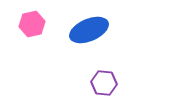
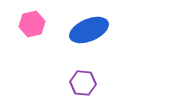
purple hexagon: moved 21 px left
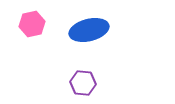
blue ellipse: rotated 9 degrees clockwise
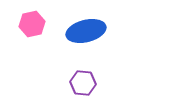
blue ellipse: moved 3 px left, 1 px down
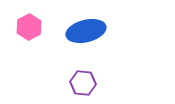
pink hexagon: moved 3 px left, 3 px down; rotated 15 degrees counterclockwise
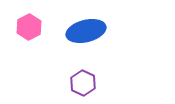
purple hexagon: rotated 20 degrees clockwise
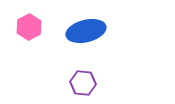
purple hexagon: rotated 20 degrees counterclockwise
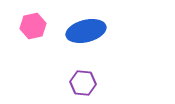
pink hexagon: moved 4 px right, 1 px up; rotated 15 degrees clockwise
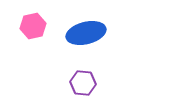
blue ellipse: moved 2 px down
